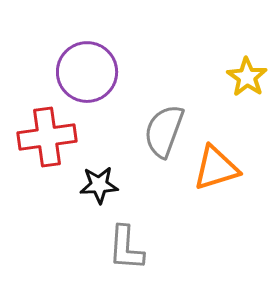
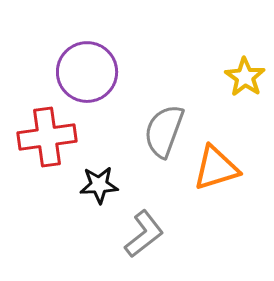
yellow star: moved 2 px left
gray L-shape: moved 18 px right, 14 px up; rotated 132 degrees counterclockwise
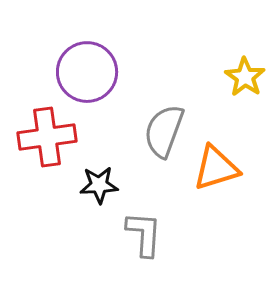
gray L-shape: rotated 48 degrees counterclockwise
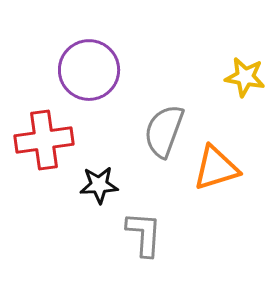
purple circle: moved 2 px right, 2 px up
yellow star: rotated 24 degrees counterclockwise
red cross: moved 3 px left, 3 px down
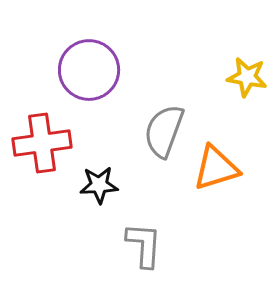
yellow star: moved 2 px right
red cross: moved 2 px left, 3 px down
gray L-shape: moved 11 px down
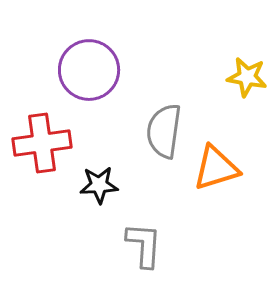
gray semicircle: rotated 12 degrees counterclockwise
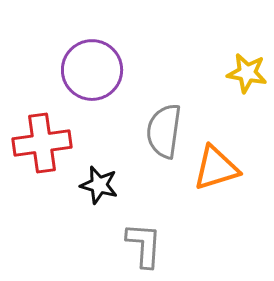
purple circle: moved 3 px right
yellow star: moved 4 px up
black star: rotated 18 degrees clockwise
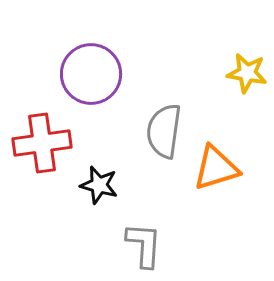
purple circle: moved 1 px left, 4 px down
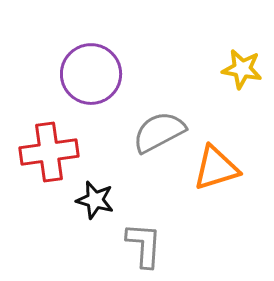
yellow star: moved 5 px left, 4 px up
gray semicircle: moved 5 px left, 1 px down; rotated 54 degrees clockwise
red cross: moved 7 px right, 9 px down
black star: moved 4 px left, 15 px down
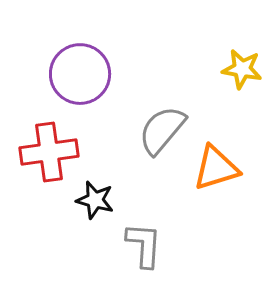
purple circle: moved 11 px left
gray semicircle: moved 3 px right, 2 px up; rotated 22 degrees counterclockwise
